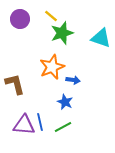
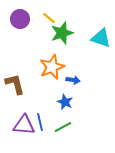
yellow line: moved 2 px left, 2 px down
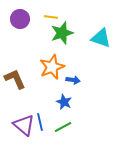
yellow line: moved 2 px right, 1 px up; rotated 32 degrees counterclockwise
brown L-shape: moved 5 px up; rotated 10 degrees counterclockwise
blue star: moved 1 px left
purple triangle: rotated 35 degrees clockwise
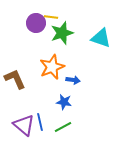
purple circle: moved 16 px right, 4 px down
blue star: rotated 14 degrees counterclockwise
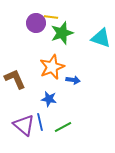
blue star: moved 15 px left, 3 px up
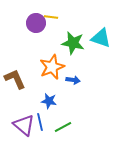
green star: moved 11 px right, 10 px down; rotated 30 degrees clockwise
blue star: moved 2 px down
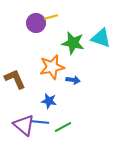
yellow line: rotated 24 degrees counterclockwise
orange star: rotated 10 degrees clockwise
blue line: rotated 72 degrees counterclockwise
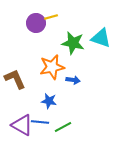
purple triangle: moved 2 px left; rotated 10 degrees counterclockwise
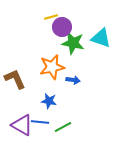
purple circle: moved 26 px right, 4 px down
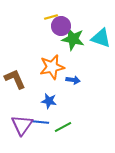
purple circle: moved 1 px left, 1 px up
green star: moved 4 px up
purple triangle: rotated 35 degrees clockwise
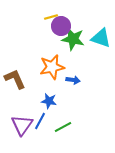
blue line: moved 1 px up; rotated 66 degrees counterclockwise
